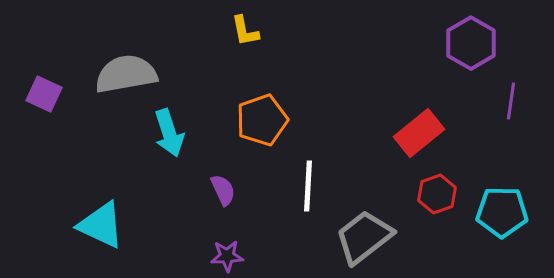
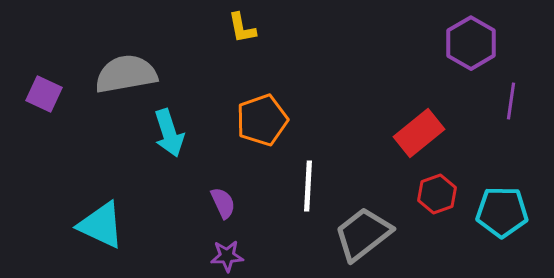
yellow L-shape: moved 3 px left, 3 px up
purple semicircle: moved 13 px down
gray trapezoid: moved 1 px left, 3 px up
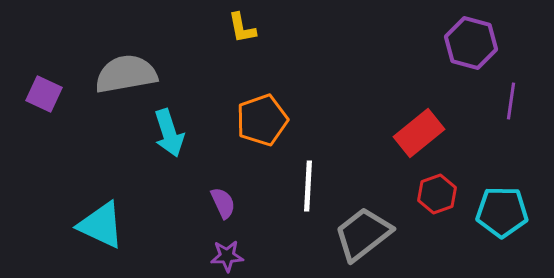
purple hexagon: rotated 15 degrees counterclockwise
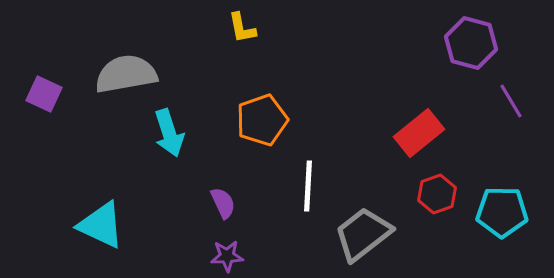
purple line: rotated 39 degrees counterclockwise
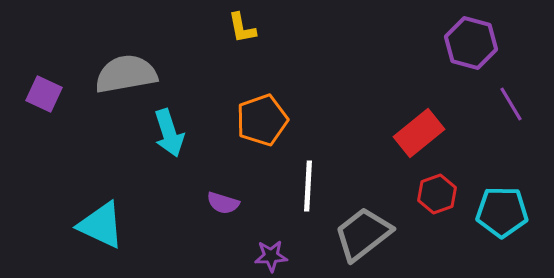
purple line: moved 3 px down
purple semicircle: rotated 132 degrees clockwise
purple star: moved 44 px right
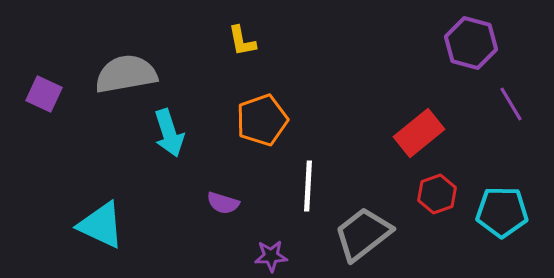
yellow L-shape: moved 13 px down
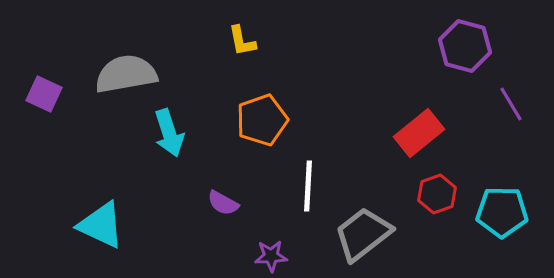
purple hexagon: moved 6 px left, 3 px down
purple semicircle: rotated 12 degrees clockwise
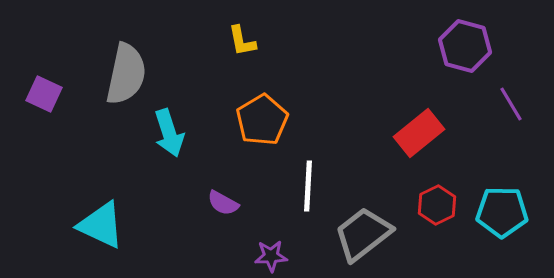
gray semicircle: rotated 112 degrees clockwise
orange pentagon: rotated 12 degrees counterclockwise
red hexagon: moved 11 px down; rotated 6 degrees counterclockwise
